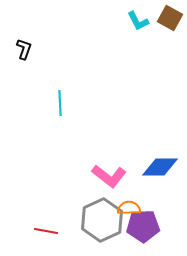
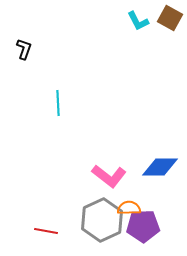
cyan line: moved 2 px left
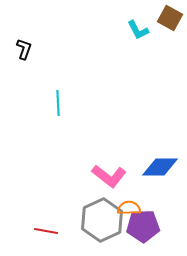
cyan L-shape: moved 9 px down
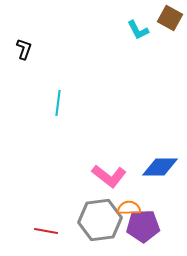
cyan line: rotated 10 degrees clockwise
gray hexagon: moved 2 px left; rotated 18 degrees clockwise
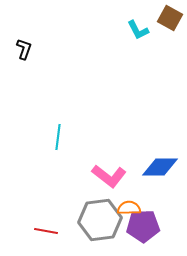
cyan line: moved 34 px down
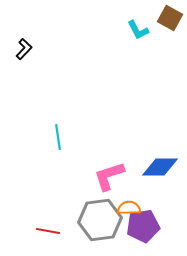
black L-shape: rotated 25 degrees clockwise
cyan line: rotated 15 degrees counterclockwise
pink L-shape: rotated 124 degrees clockwise
purple pentagon: rotated 8 degrees counterclockwise
red line: moved 2 px right
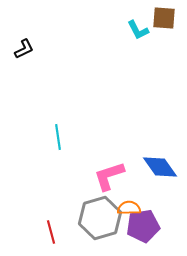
brown square: moved 6 px left; rotated 25 degrees counterclockwise
black L-shape: rotated 20 degrees clockwise
blue diamond: rotated 54 degrees clockwise
gray hexagon: moved 2 px up; rotated 9 degrees counterclockwise
red line: moved 3 px right, 1 px down; rotated 65 degrees clockwise
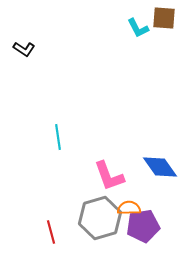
cyan L-shape: moved 2 px up
black L-shape: rotated 60 degrees clockwise
pink L-shape: rotated 92 degrees counterclockwise
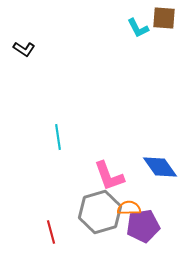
gray hexagon: moved 6 px up
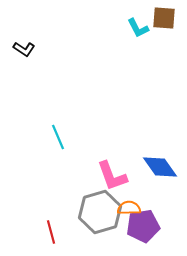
cyan line: rotated 15 degrees counterclockwise
pink L-shape: moved 3 px right
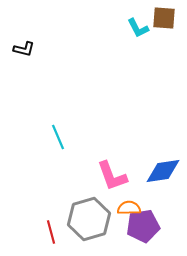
black L-shape: rotated 20 degrees counterclockwise
blue diamond: moved 3 px right, 4 px down; rotated 63 degrees counterclockwise
gray hexagon: moved 11 px left, 7 px down
